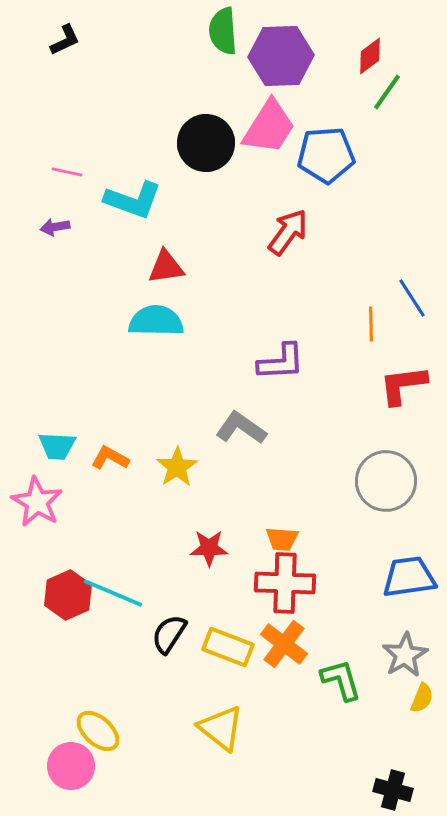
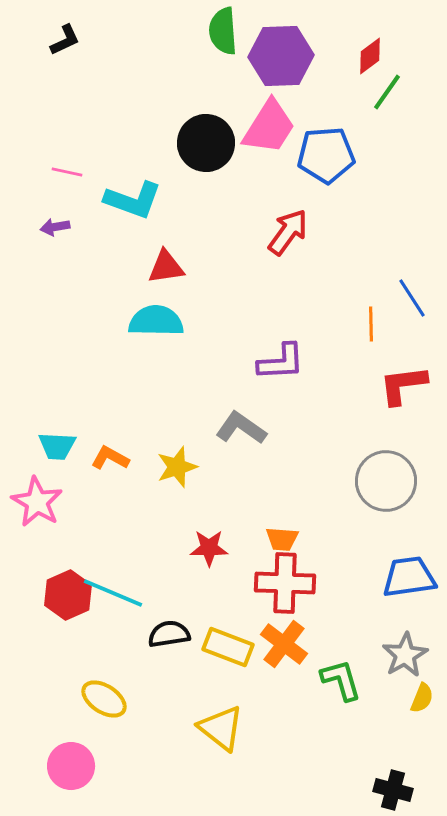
yellow star: rotated 15 degrees clockwise
black semicircle: rotated 48 degrees clockwise
yellow ellipse: moved 6 px right, 32 px up; rotated 9 degrees counterclockwise
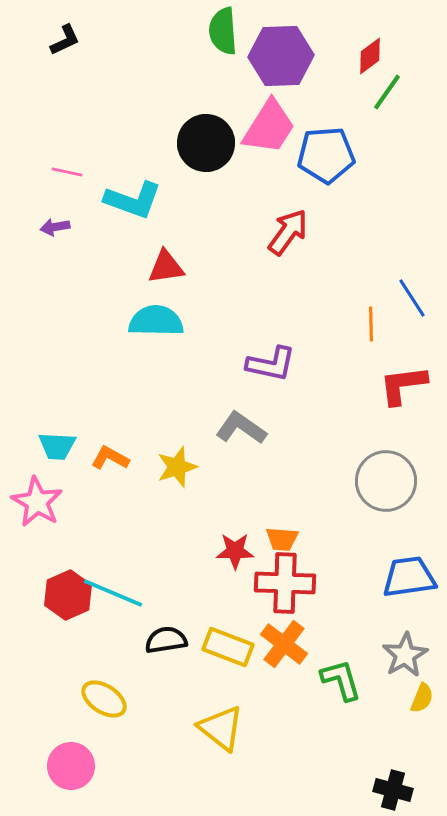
purple L-shape: moved 10 px left, 2 px down; rotated 15 degrees clockwise
red star: moved 26 px right, 3 px down
black semicircle: moved 3 px left, 6 px down
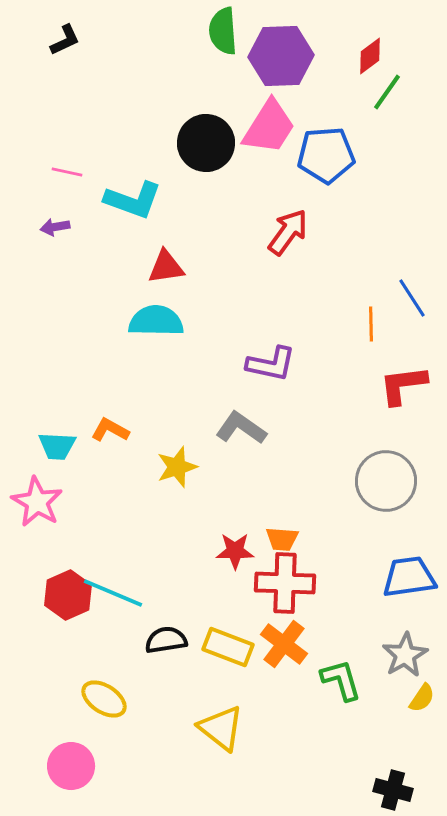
orange L-shape: moved 28 px up
yellow semicircle: rotated 12 degrees clockwise
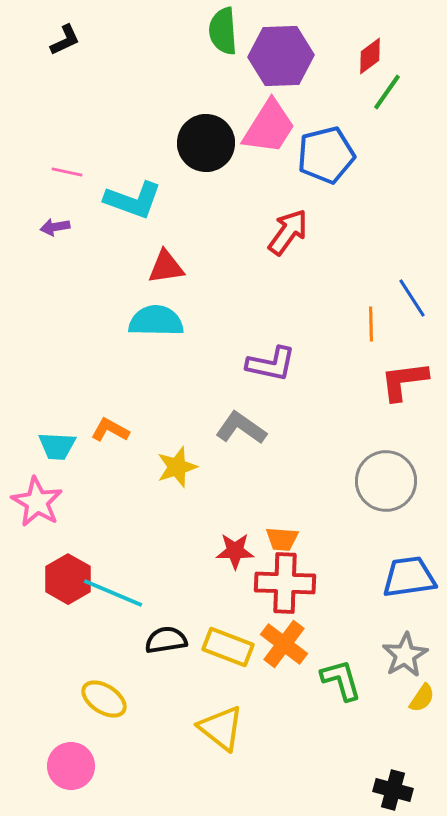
blue pentagon: rotated 10 degrees counterclockwise
red L-shape: moved 1 px right, 4 px up
red hexagon: moved 16 px up; rotated 6 degrees counterclockwise
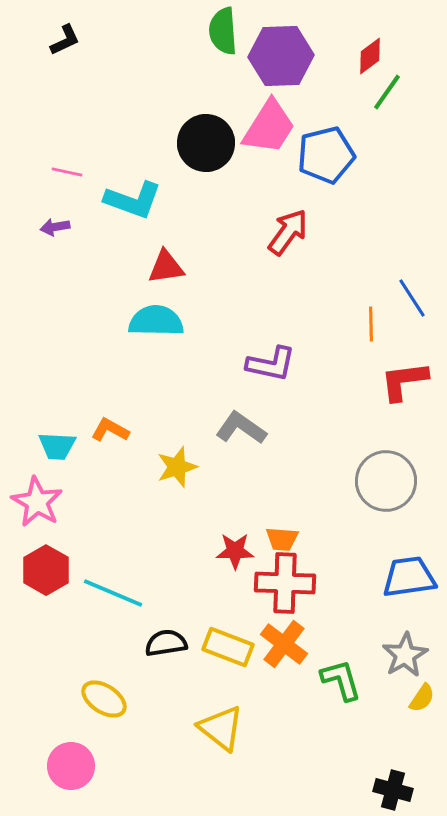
red hexagon: moved 22 px left, 9 px up
black semicircle: moved 3 px down
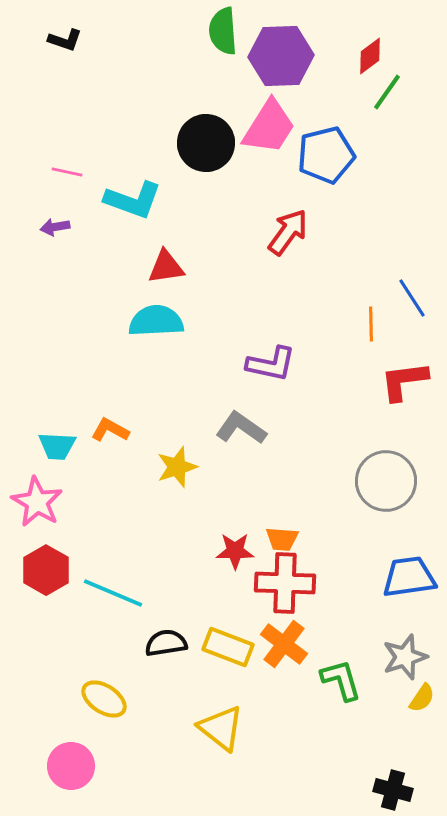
black L-shape: rotated 44 degrees clockwise
cyan semicircle: rotated 4 degrees counterclockwise
gray star: moved 2 px down; rotated 12 degrees clockwise
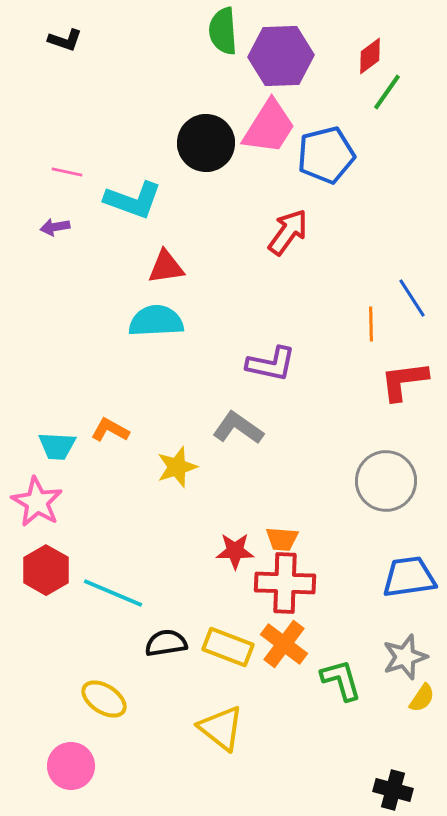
gray L-shape: moved 3 px left
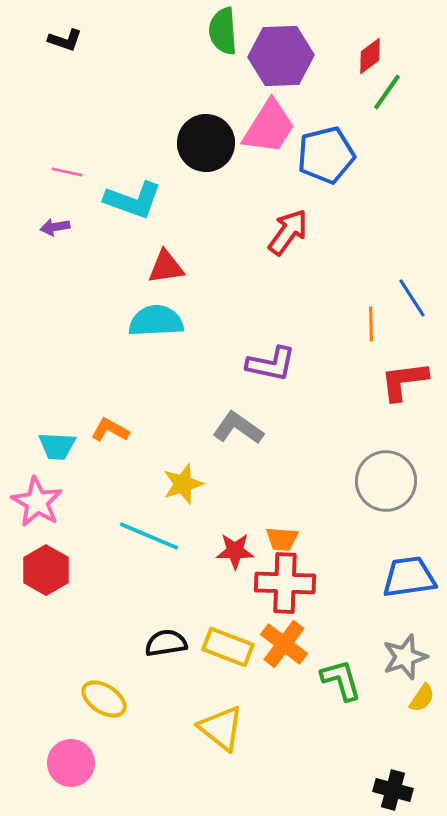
yellow star: moved 6 px right, 17 px down
cyan line: moved 36 px right, 57 px up
pink circle: moved 3 px up
